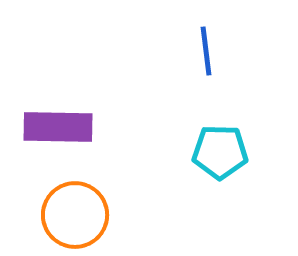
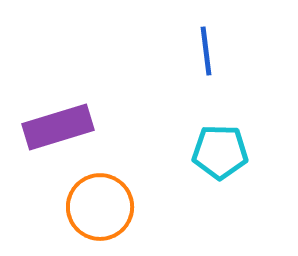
purple rectangle: rotated 18 degrees counterclockwise
orange circle: moved 25 px right, 8 px up
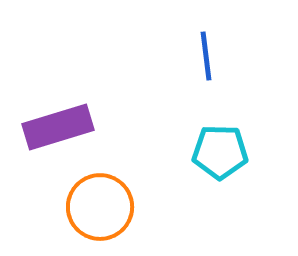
blue line: moved 5 px down
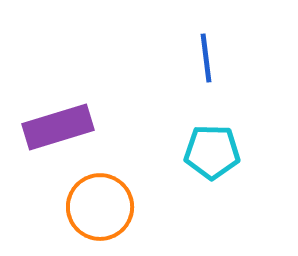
blue line: moved 2 px down
cyan pentagon: moved 8 px left
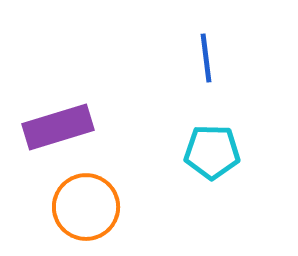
orange circle: moved 14 px left
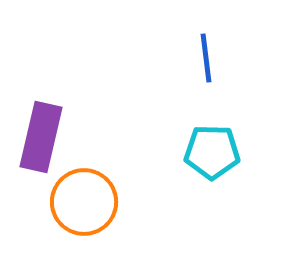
purple rectangle: moved 17 px left, 10 px down; rotated 60 degrees counterclockwise
orange circle: moved 2 px left, 5 px up
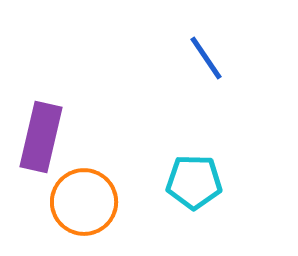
blue line: rotated 27 degrees counterclockwise
cyan pentagon: moved 18 px left, 30 px down
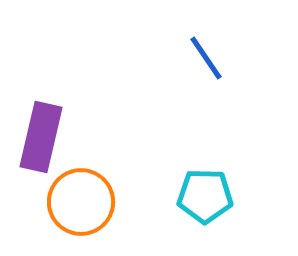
cyan pentagon: moved 11 px right, 14 px down
orange circle: moved 3 px left
